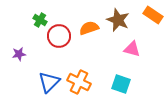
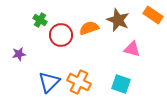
red circle: moved 2 px right, 1 px up
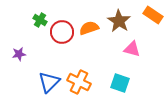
brown star: moved 1 px right, 1 px down; rotated 10 degrees clockwise
red circle: moved 1 px right, 3 px up
cyan square: moved 1 px left, 1 px up
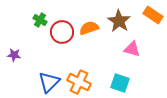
purple star: moved 5 px left, 1 px down; rotated 16 degrees clockwise
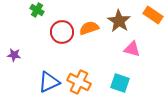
green cross: moved 3 px left, 10 px up
blue triangle: rotated 20 degrees clockwise
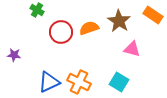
red circle: moved 1 px left
cyan square: moved 1 px left, 1 px up; rotated 12 degrees clockwise
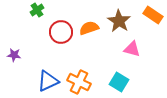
green cross: rotated 24 degrees clockwise
blue triangle: moved 1 px left, 1 px up
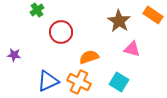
orange semicircle: moved 29 px down
